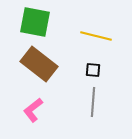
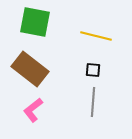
brown rectangle: moved 9 px left, 5 px down
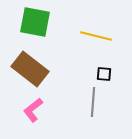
black square: moved 11 px right, 4 px down
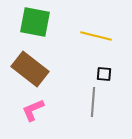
pink L-shape: rotated 15 degrees clockwise
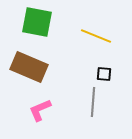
green square: moved 2 px right
yellow line: rotated 8 degrees clockwise
brown rectangle: moved 1 px left, 2 px up; rotated 15 degrees counterclockwise
pink L-shape: moved 7 px right
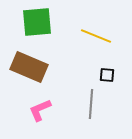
green square: rotated 16 degrees counterclockwise
black square: moved 3 px right, 1 px down
gray line: moved 2 px left, 2 px down
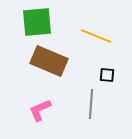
brown rectangle: moved 20 px right, 6 px up
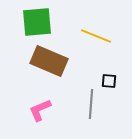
black square: moved 2 px right, 6 px down
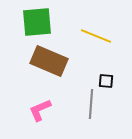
black square: moved 3 px left
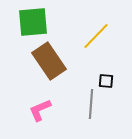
green square: moved 4 px left
yellow line: rotated 68 degrees counterclockwise
brown rectangle: rotated 33 degrees clockwise
